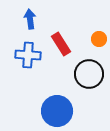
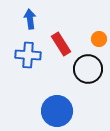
black circle: moved 1 px left, 5 px up
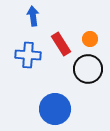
blue arrow: moved 3 px right, 3 px up
orange circle: moved 9 px left
blue circle: moved 2 px left, 2 px up
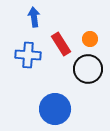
blue arrow: moved 1 px right, 1 px down
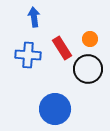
red rectangle: moved 1 px right, 4 px down
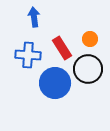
blue circle: moved 26 px up
